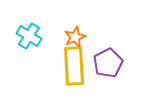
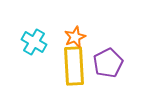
cyan cross: moved 5 px right, 6 px down
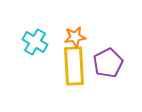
orange star: rotated 15 degrees clockwise
cyan cross: moved 1 px right
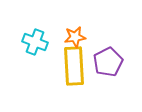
cyan cross: rotated 10 degrees counterclockwise
purple pentagon: moved 1 px up
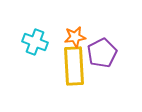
purple pentagon: moved 6 px left, 9 px up
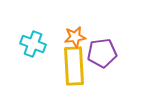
cyan cross: moved 2 px left, 2 px down
purple pentagon: rotated 20 degrees clockwise
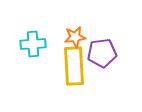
cyan cross: rotated 25 degrees counterclockwise
